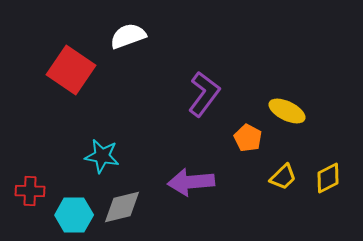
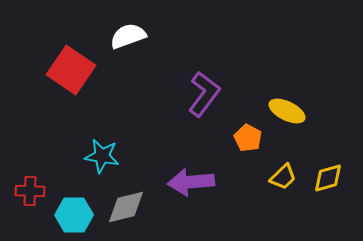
yellow diamond: rotated 12 degrees clockwise
gray diamond: moved 4 px right
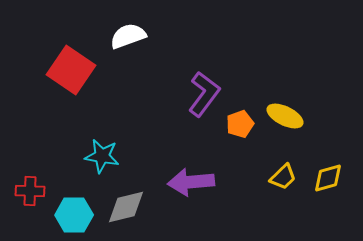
yellow ellipse: moved 2 px left, 5 px down
orange pentagon: moved 8 px left, 14 px up; rotated 24 degrees clockwise
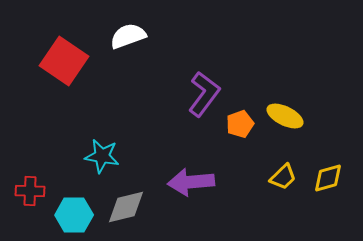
red square: moved 7 px left, 9 px up
